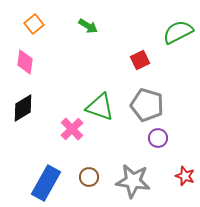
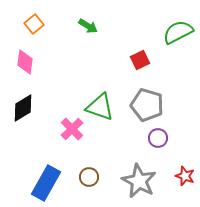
gray star: moved 6 px right; rotated 20 degrees clockwise
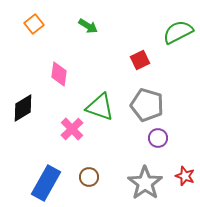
pink diamond: moved 34 px right, 12 px down
gray star: moved 6 px right, 2 px down; rotated 8 degrees clockwise
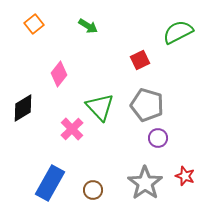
pink diamond: rotated 30 degrees clockwise
green triangle: rotated 28 degrees clockwise
brown circle: moved 4 px right, 13 px down
blue rectangle: moved 4 px right
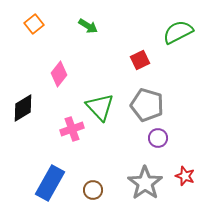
pink cross: rotated 25 degrees clockwise
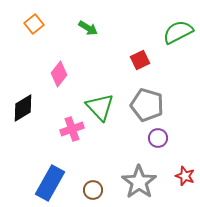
green arrow: moved 2 px down
gray star: moved 6 px left, 1 px up
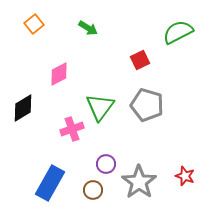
pink diamond: rotated 25 degrees clockwise
green triangle: rotated 20 degrees clockwise
purple circle: moved 52 px left, 26 px down
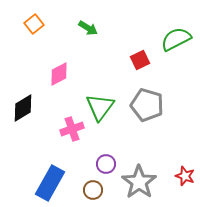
green semicircle: moved 2 px left, 7 px down
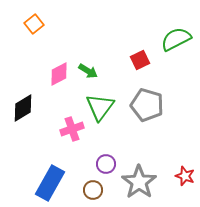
green arrow: moved 43 px down
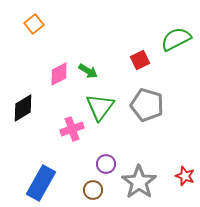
blue rectangle: moved 9 px left
